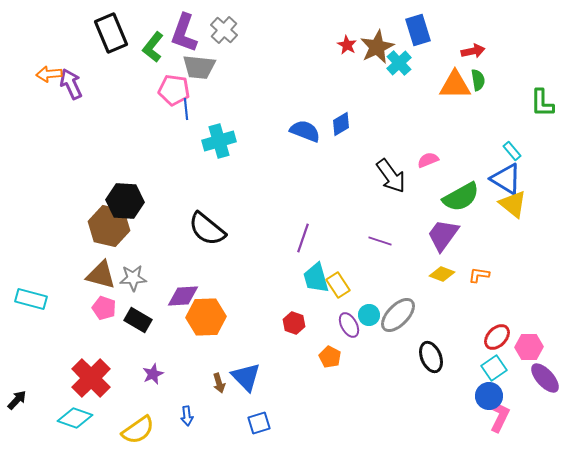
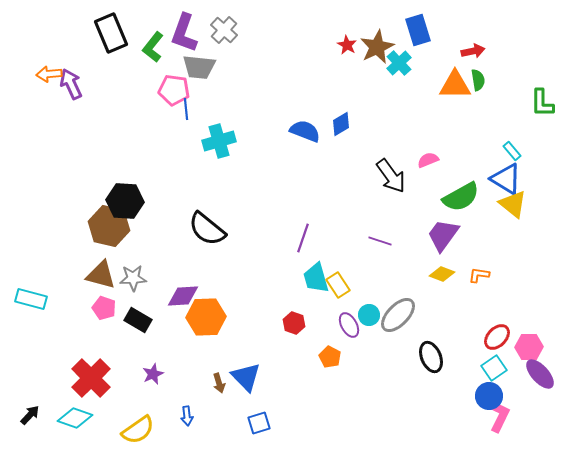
purple ellipse at (545, 378): moved 5 px left, 4 px up
black arrow at (17, 400): moved 13 px right, 15 px down
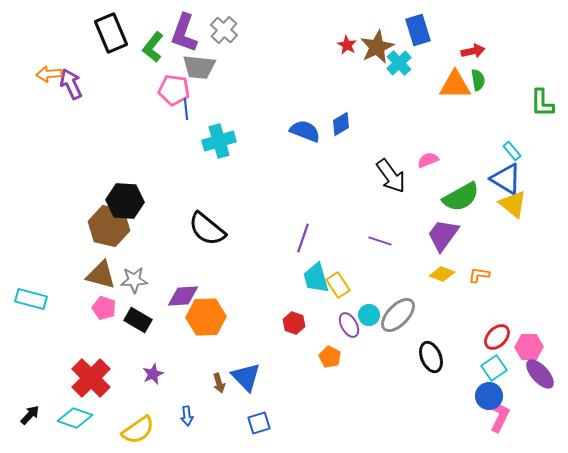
gray star at (133, 278): moved 1 px right, 2 px down
